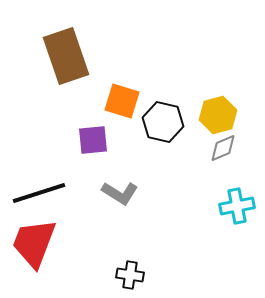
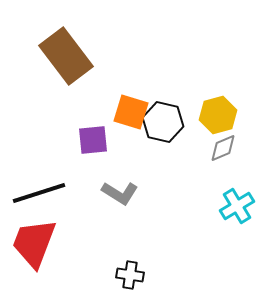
brown rectangle: rotated 18 degrees counterclockwise
orange square: moved 9 px right, 11 px down
cyan cross: rotated 20 degrees counterclockwise
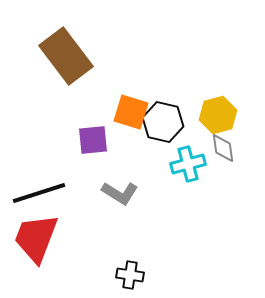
gray diamond: rotated 76 degrees counterclockwise
cyan cross: moved 49 px left, 42 px up; rotated 16 degrees clockwise
red trapezoid: moved 2 px right, 5 px up
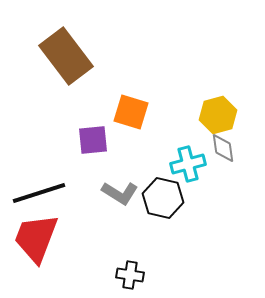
black hexagon: moved 76 px down
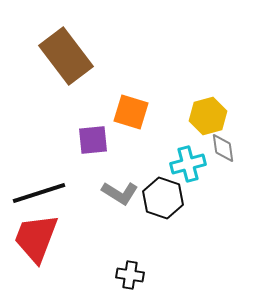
yellow hexagon: moved 10 px left, 1 px down
black hexagon: rotated 6 degrees clockwise
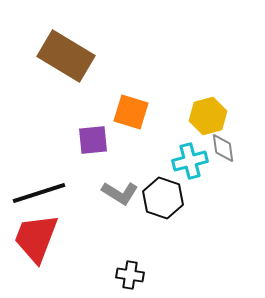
brown rectangle: rotated 22 degrees counterclockwise
cyan cross: moved 2 px right, 3 px up
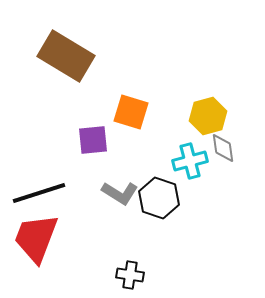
black hexagon: moved 4 px left
